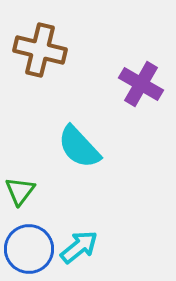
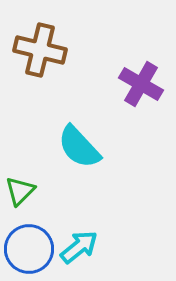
green triangle: rotated 8 degrees clockwise
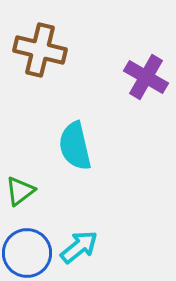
purple cross: moved 5 px right, 7 px up
cyan semicircle: moved 4 px left, 1 px up; rotated 30 degrees clockwise
green triangle: rotated 8 degrees clockwise
blue circle: moved 2 px left, 4 px down
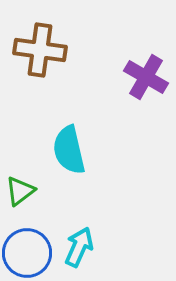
brown cross: rotated 6 degrees counterclockwise
cyan semicircle: moved 6 px left, 4 px down
cyan arrow: rotated 27 degrees counterclockwise
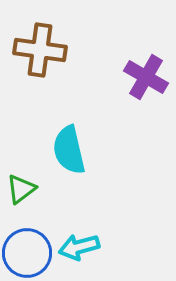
green triangle: moved 1 px right, 2 px up
cyan arrow: rotated 129 degrees counterclockwise
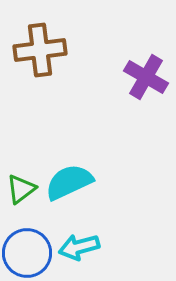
brown cross: rotated 15 degrees counterclockwise
cyan semicircle: moved 32 px down; rotated 78 degrees clockwise
